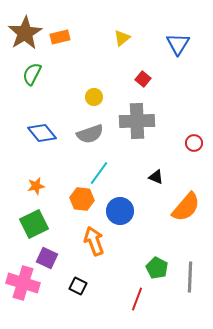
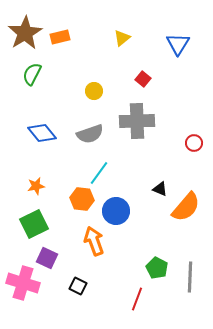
yellow circle: moved 6 px up
black triangle: moved 4 px right, 12 px down
blue circle: moved 4 px left
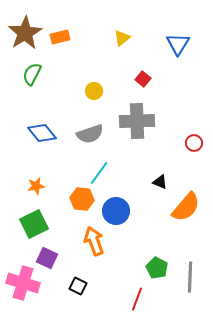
black triangle: moved 7 px up
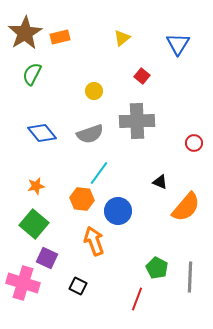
red square: moved 1 px left, 3 px up
blue circle: moved 2 px right
green square: rotated 24 degrees counterclockwise
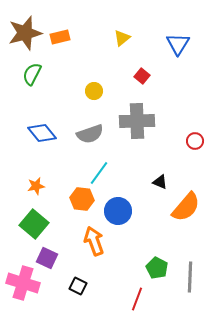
brown star: rotated 16 degrees clockwise
red circle: moved 1 px right, 2 px up
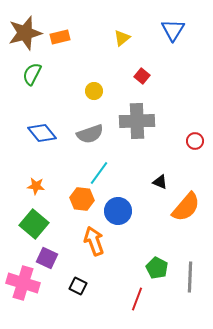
blue triangle: moved 5 px left, 14 px up
orange star: rotated 18 degrees clockwise
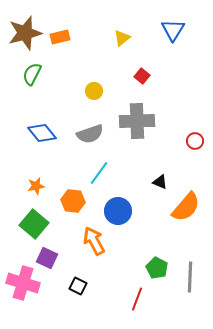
orange star: rotated 18 degrees counterclockwise
orange hexagon: moved 9 px left, 2 px down
orange arrow: rotated 8 degrees counterclockwise
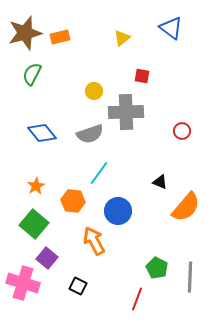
blue triangle: moved 2 px left, 2 px up; rotated 25 degrees counterclockwise
red square: rotated 28 degrees counterclockwise
gray cross: moved 11 px left, 9 px up
red circle: moved 13 px left, 10 px up
orange star: rotated 18 degrees counterclockwise
purple square: rotated 15 degrees clockwise
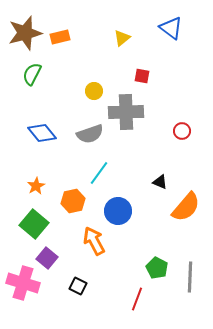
orange hexagon: rotated 20 degrees counterclockwise
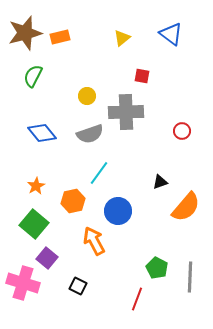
blue triangle: moved 6 px down
green semicircle: moved 1 px right, 2 px down
yellow circle: moved 7 px left, 5 px down
black triangle: rotated 42 degrees counterclockwise
